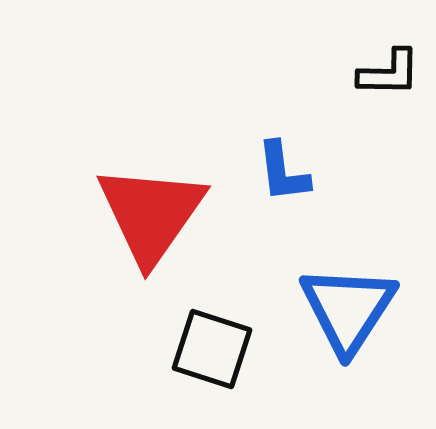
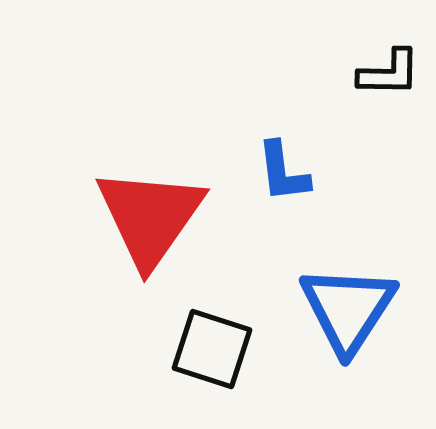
red triangle: moved 1 px left, 3 px down
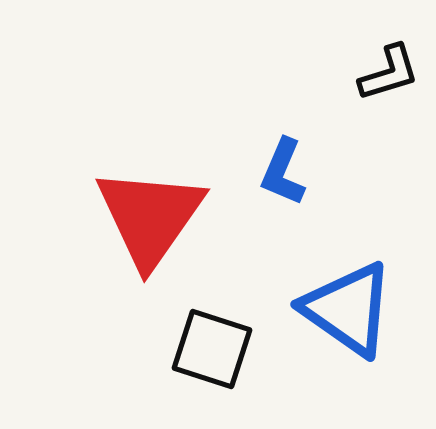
black L-shape: rotated 18 degrees counterclockwise
blue L-shape: rotated 30 degrees clockwise
blue triangle: rotated 28 degrees counterclockwise
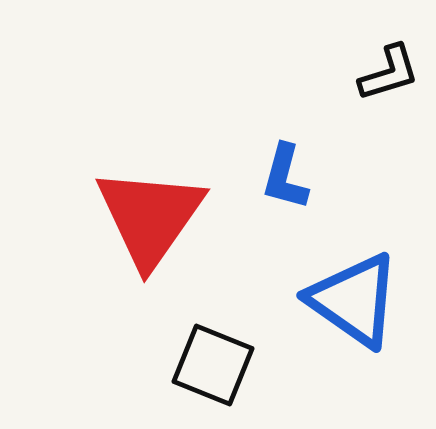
blue L-shape: moved 2 px right, 5 px down; rotated 8 degrees counterclockwise
blue triangle: moved 6 px right, 9 px up
black square: moved 1 px right, 16 px down; rotated 4 degrees clockwise
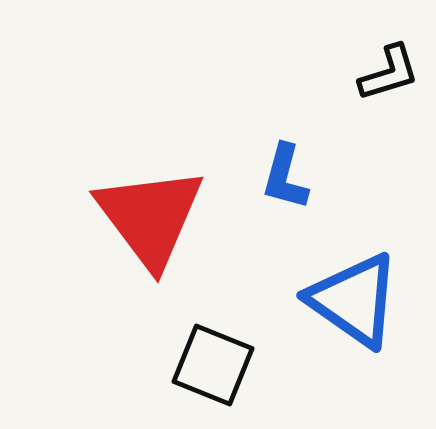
red triangle: rotated 12 degrees counterclockwise
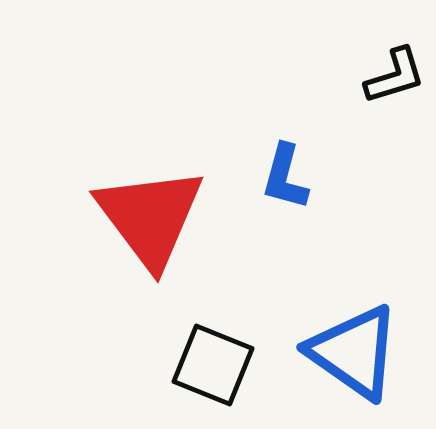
black L-shape: moved 6 px right, 3 px down
blue triangle: moved 52 px down
